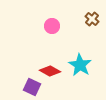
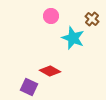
pink circle: moved 1 px left, 10 px up
cyan star: moved 7 px left, 27 px up; rotated 10 degrees counterclockwise
purple square: moved 3 px left
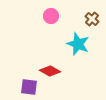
cyan star: moved 5 px right, 6 px down
purple square: rotated 18 degrees counterclockwise
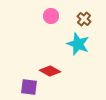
brown cross: moved 8 px left
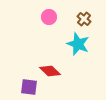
pink circle: moved 2 px left, 1 px down
red diamond: rotated 15 degrees clockwise
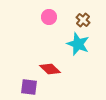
brown cross: moved 1 px left, 1 px down
red diamond: moved 2 px up
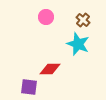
pink circle: moved 3 px left
red diamond: rotated 45 degrees counterclockwise
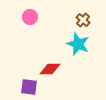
pink circle: moved 16 px left
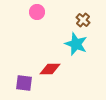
pink circle: moved 7 px right, 5 px up
cyan star: moved 2 px left
purple square: moved 5 px left, 4 px up
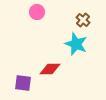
purple square: moved 1 px left
